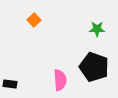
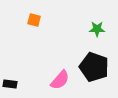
orange square: rotated 32 degrees counterclockwise
pink semicircle: rotated 45 degrees clockwise
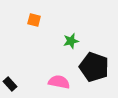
green star: moved 26 px left, 12 px down; rotated 14 degrees counterclockwise
pink semicircle: moved 1 px left, 2 px down; rotated 120 degrees counterclockwise
black rectangle: rotated 40 degrees clockwise
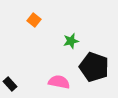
orange square: rotated 24 degrees clockwise
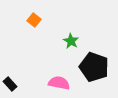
green star: rotated 28 degrees counterclockwise
pink semicircle: moved 1 px down
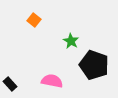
black pentagon: moved 2 px up
pink semicircle: moved 7 px left, 2 px up
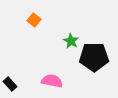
black pentagon: moved 8 px up; rotated 20 degrees counterclockwise
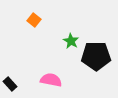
black pentagon: moved 2 px right, 1 px up
pink semicircle: moved 1 px left, 1 px up
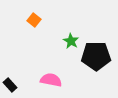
black rectangle: moved 1 px down
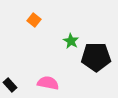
black pentagon: moved 1 px down
pink semicircle: moved 3 px left, 3 px down
